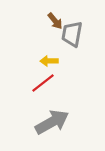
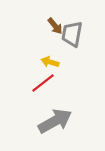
brown arrow: moved 5 px down
yellow arrow: moved 1 px right, 1 px down; rotated 18 degrees clockwise
gray arrow: moved 3 px right, 1 px up
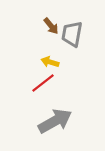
brown arrow: moved 4 px left
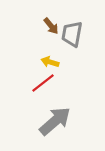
gray arrow: rotated 12 degrees counterclockwise
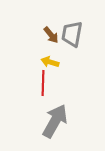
brown arrow: moved 9 px down
red line: rotated 50 degrees counterclockwise
gray arrow: rotated 20 degrees counterclockwise
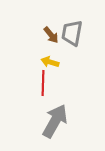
gray trapezoid: moved 1 px up
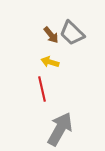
gray trapezoid: rotated 56 degrees counterclockwise
red line: moved 1 px left, 6 px down; rotated 15 degrees counterclockwise
gray arrow: moved 5 px right, 8 px down
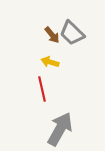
brown arrow: moved 1 px right
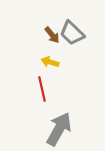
gray arrow: moved 1 px left
